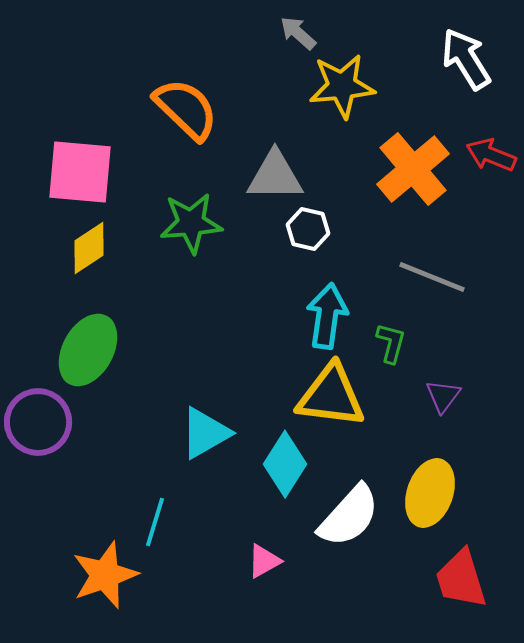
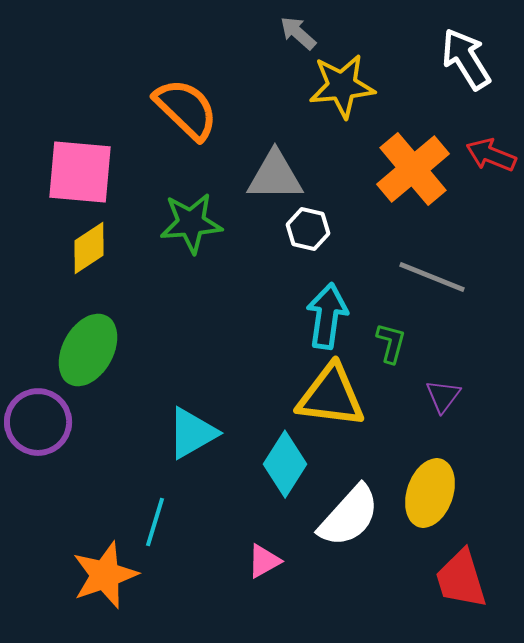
cyan triangle: moved 13 px left
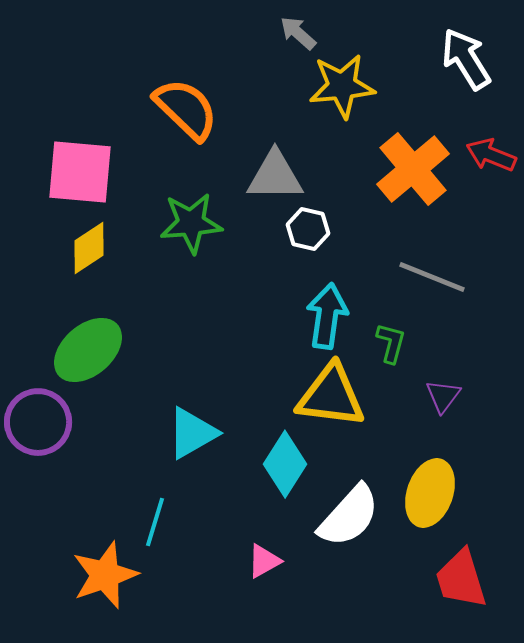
green ellipse: rotated 20 degrees clockwise
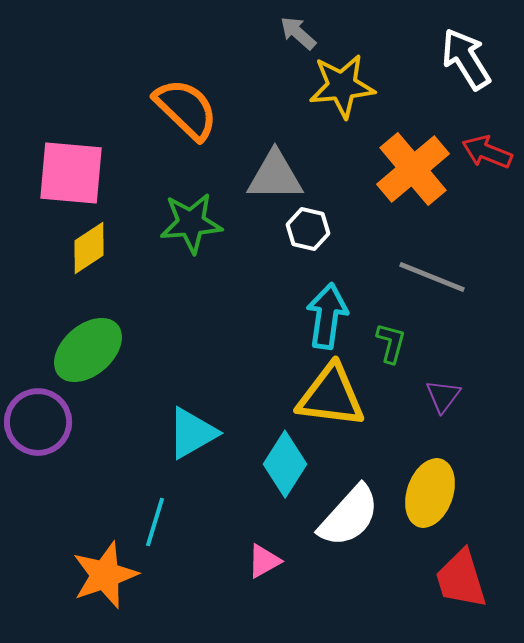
red arrow: moved 4 px left, 3 px up
pink square: moved 9 px left, 1 px down
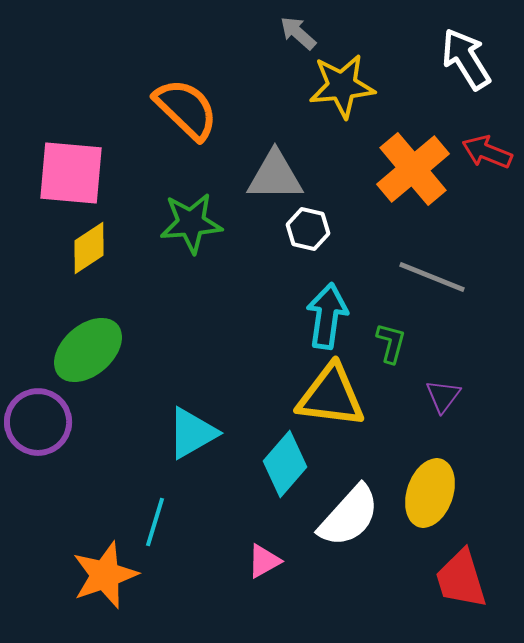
cyan diamond: rotated 8 degrees clockwise
